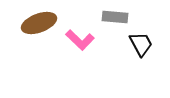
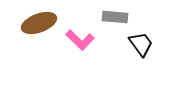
black trapezoid: rotated 8 degrees counterclockwise
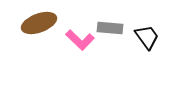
gray rectangle: moved 5 px left, 11 px down
black trapezoid: moved 6 px right, 7 px up
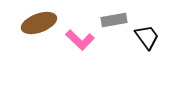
gray rectangle: moved 4 px right, 8 px up; rotated 15 degrees counterclockwise
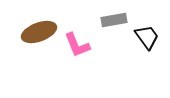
brown ellipse: moved 9 px down
pink L-shape: moved 3 px left, 5 px down; rotated 24 degrees clockwise
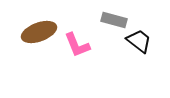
gray rectangle: rotated 25 degrees clockwise
black trapezoid: moved 8 px left, 4 px down; rotated 16 degrees counterclockwise
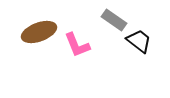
gray rectangle: rotated 20 degrees clockwise
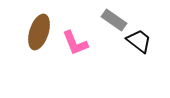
brown ellipse: rotated 52 degrees counterclockwise
pink L-shape: moved 2 px left, 2 px up
